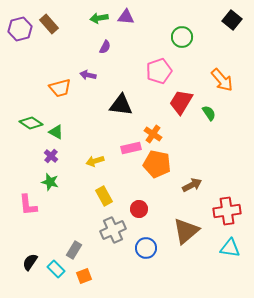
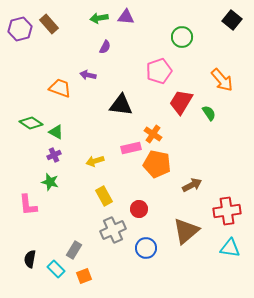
orange trapezoid: rotated 145 degrees counterclockwise
purple cross: moved 3 px right, 1 px up; rotated 24 degrees clockwise
black semicircle: moved 3 px up; rotated 24 degrees counterclockwise
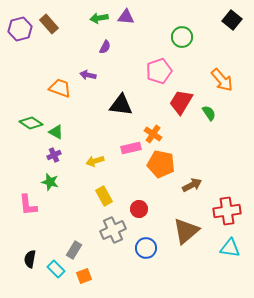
orange pentagon: moved 4 px right
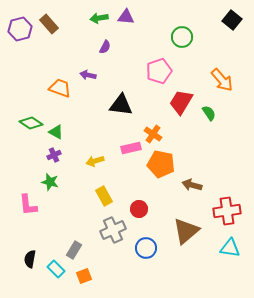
brown arrow: rotated 138 degrees counterclockwise
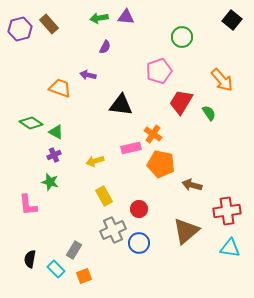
blue circle: moved 7 px left, 5 px up
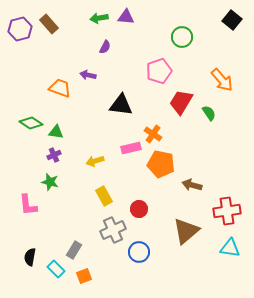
green triangle: rotated 21 degrees counterclockwise
blue circle: moved 9 px down
black semicircle: moved 2 px up
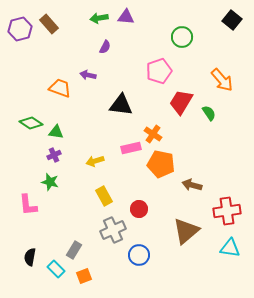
blue circle: moved 3 px down
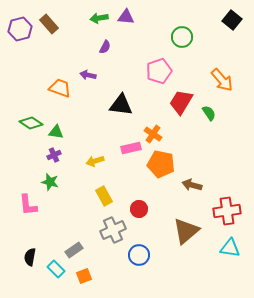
gray rectangle: rotated 24 degrees clockwise
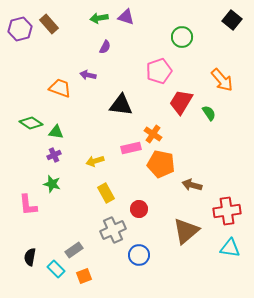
purple triangle: rotated 12 degrees clockwise
green star: moved 2 px right, 2 px down
yellow rectangle: moved 2 px right, 3 px up
